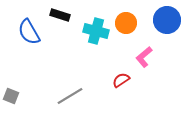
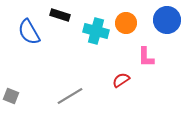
pink L-shape: moved 2 px right; rotated 50 degrees counterclockwise
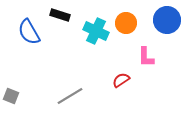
cyan cross: rotated 10 degrees clockwise
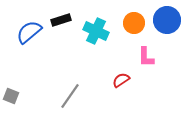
black rectangle: moved 1 px right, 5 px down; rotated 36 degrees counterclockwise
orange circle: moved 8 px right
blue semicircle: rotated 80 degrees clockwise
gray line: rotated 24 degrees counterclockwise
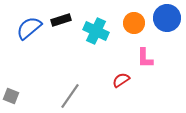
blue circle: moved 2 px up
blue semicircle: moved 4 px up
pink L-shape: moved 1 px left, 1 px down
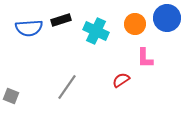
orange circle: moved 1 px right, 1 px down
blue semicircle: rotated 144 degrees counterclockwise
gray line: moved 3 px left, 9 px up
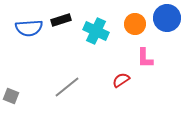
gray line: rotated 16 degrees clockwise
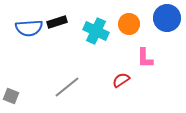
black rectangle: moved 4 px left, 2 px down
orange circle: moved 6 px left
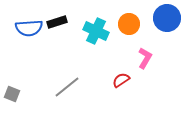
pink L-shape: rotated 150 degrees counterclockwise
gray square: moved 1 px right, 2 px up
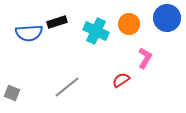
blue semicircle: moved 5 px down
gray square: moved 1 px up
